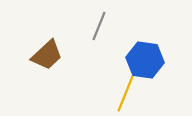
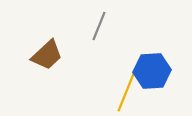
blue hexagon: moved 7 px right, 11 px down; rotated 12 degrees counterclockwise
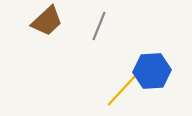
brown trapezoid: moved 34 px up
yellow line: moved 3 px left, 2 px up; rotated 21 degrees clockwise
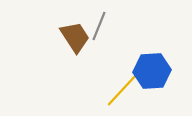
brown trapezoid: moved 28 px right, 16 px down; rotated 80 degrees counterclockwise
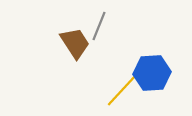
brown trapezoid: moved 6 px down
blue hexagon: moved 2 px down
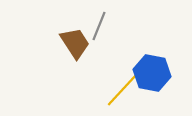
blue hexagon: rotated 15 degrees clockwise
